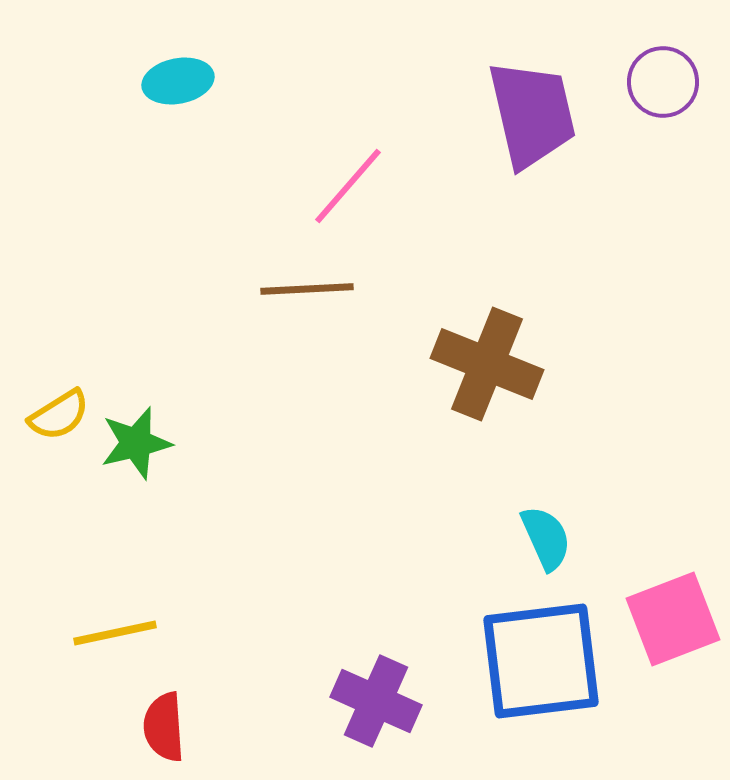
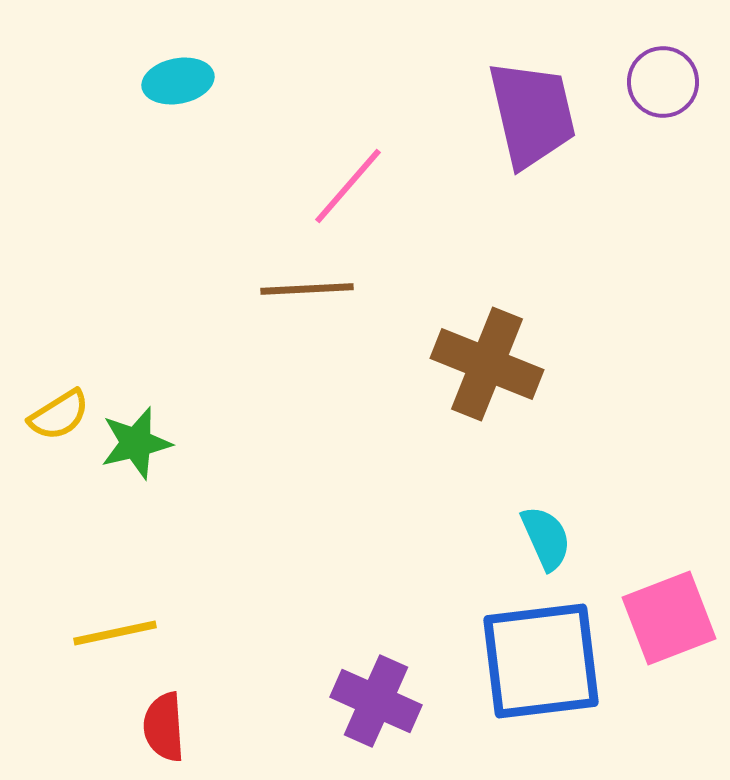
pink square: moved 4 px left, 1 px up
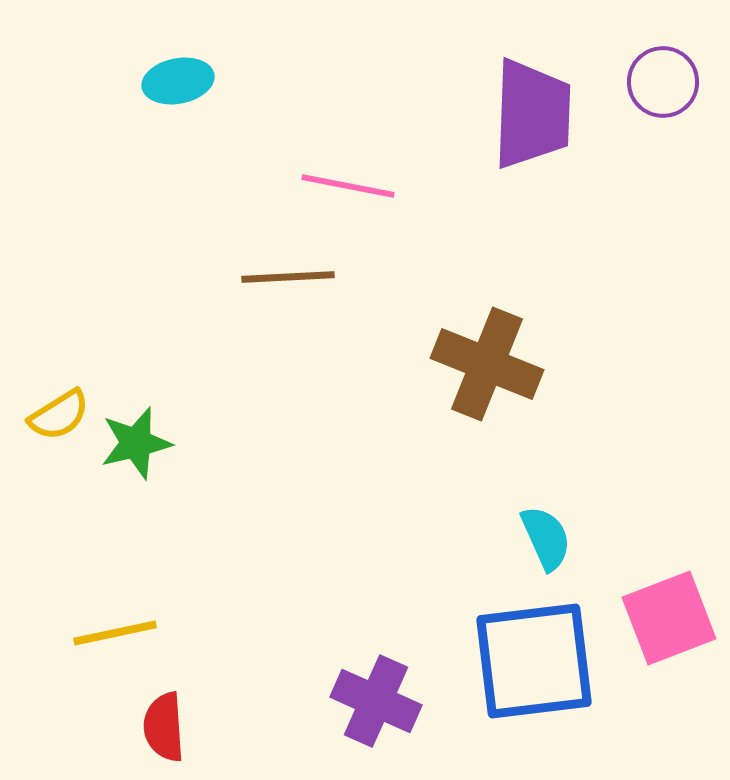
purple trapezoid: rotated 15 degrees clockwise
pink line: rotated 60 degrees clockwise
brown line: moved 19 px left, 12 px up
blue square: moved 7 px left
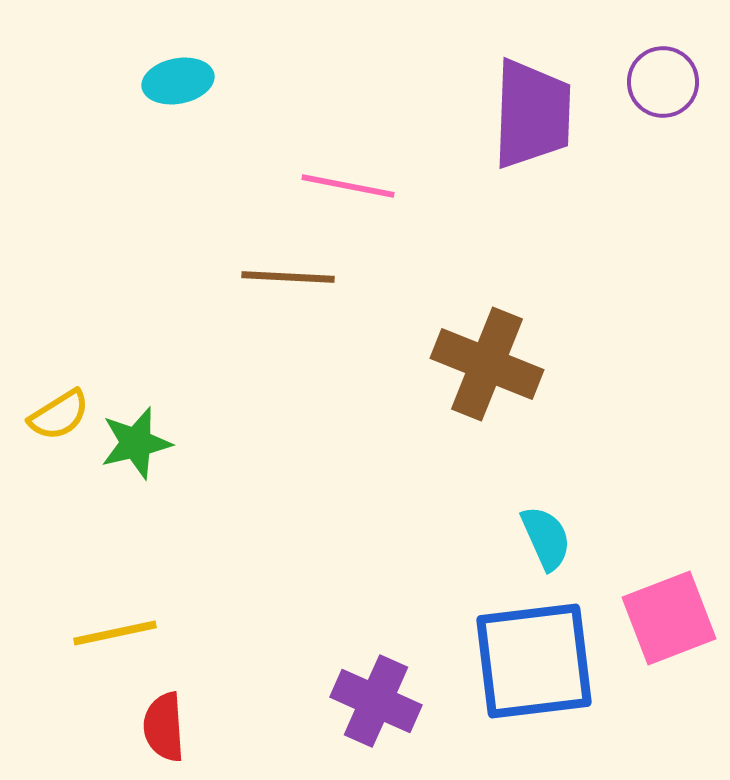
brown line: rotated 6 degrees clockwise
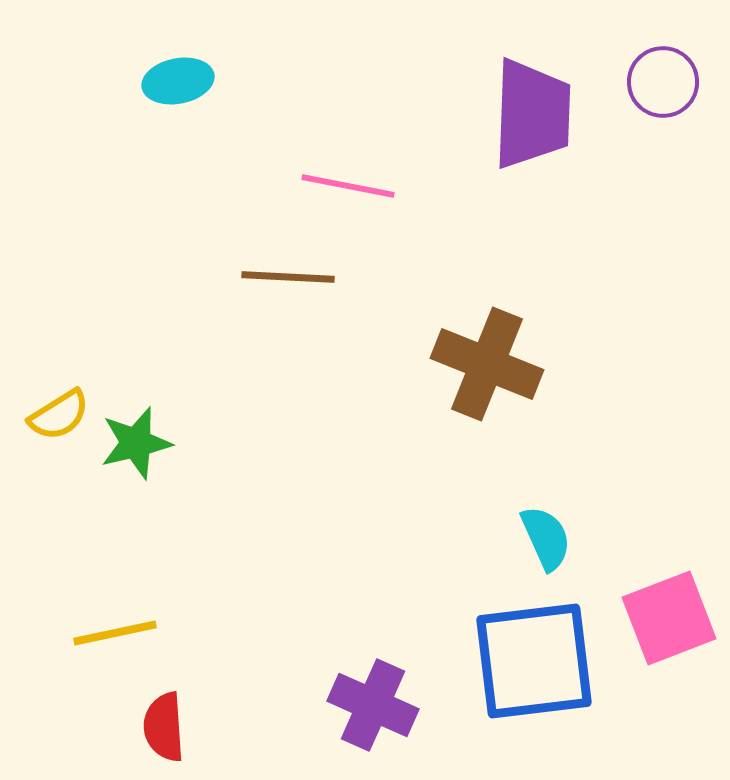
purple cross: moved 3 px left, 4 px down
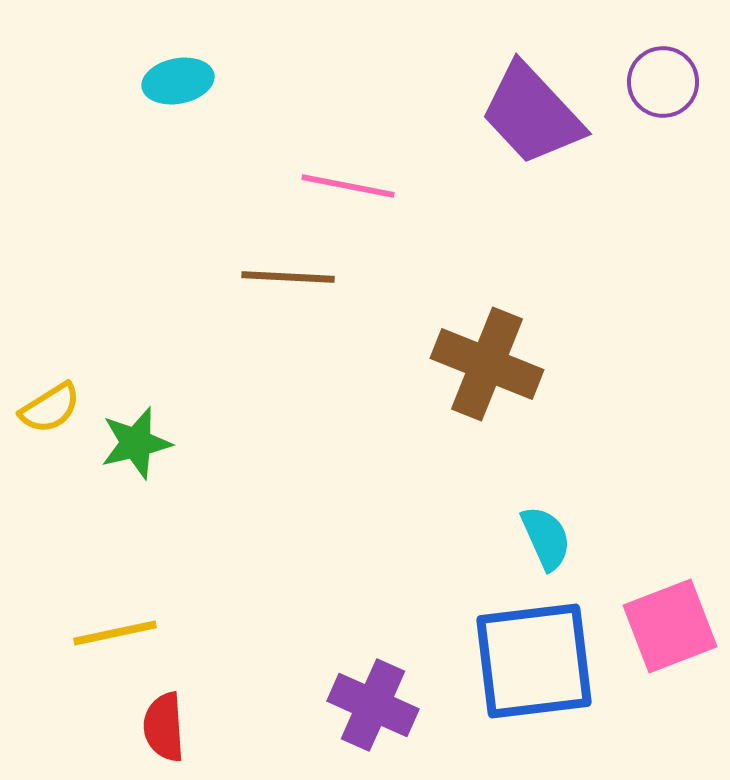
purple trapezoid: rotated 135 degrees clockwise
yellow semicircle: moved 9 px left, 7 px up
pink square: moved 1 px right, 8 px down
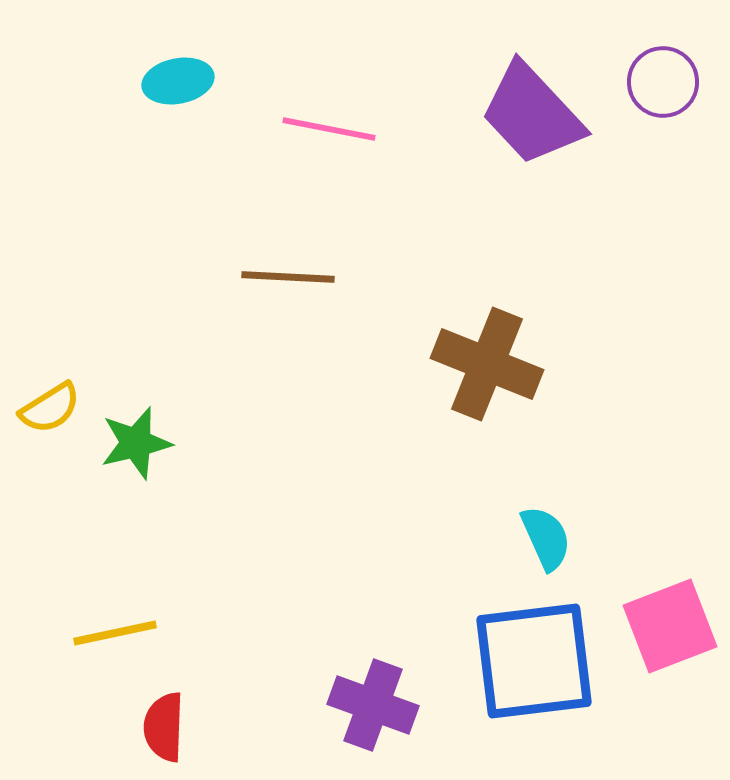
pink line: moved 19 px left, 57 px up
purple cross: rotated 4 degrees counterclockwise
red semicircle: rotated 6 degrees clockwise
